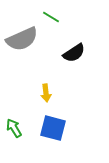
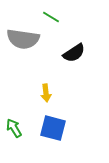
gray semicircle: moved 1 px right; rotated 32 degrees clockwise
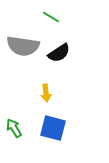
gray semicircle: moved 7 px down
black semicircle: moved 15 px left
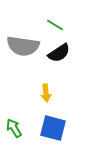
green line: moved 4 px right, 8 px down
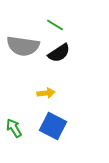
yellow arrow: rotated 90 degrees counterclockwise
blue square: moved 2 px up; rotated 12 degrees clockwise
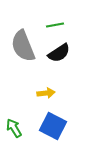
green line: rotated 42 degrees counterclockwise
gray semicircle: rotated 60 degrees clockwise
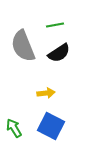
blue square: moved 2 px left
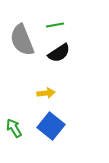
gray semicircle: moved 1 px left, 6 px up
blue square: rotated 12 degrees clockwise
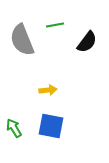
black semicircle: moved 28 px right, 11 px up; rotated 20 degrees counterclockwise
yellow arrow: moved 2 px right, 3 px up
blue square: rotated 28 degrees counterclockwise
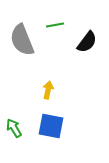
yellow arrow: rotated 72 degrees counterclockwise
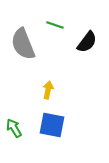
green line: rotated 30 degrees clockwise
gray semicircle: moved 1 px right, 4 px down
blue square: moved 1 px right, 1 px up
